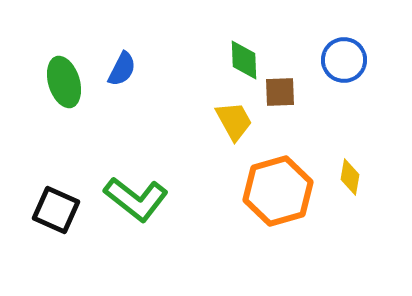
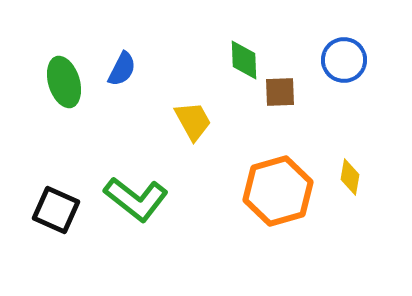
yellow trapezoid: moved 41 px left
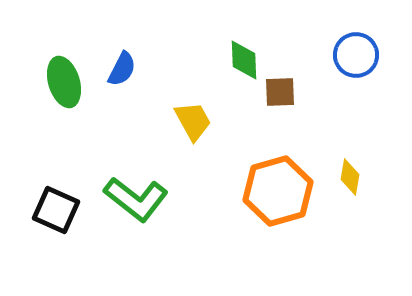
blue circle: moved 12 px right, 5 px up
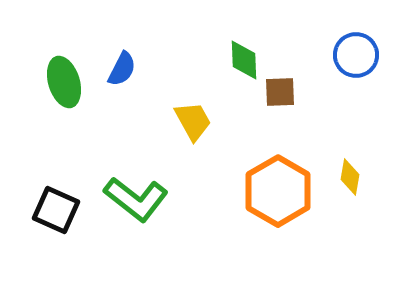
orange hexagon: rotated 14 degrees counterclockwise
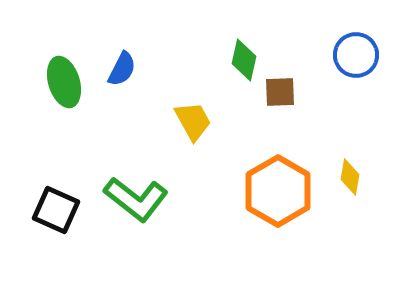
green diamond: rotated 15 degrees clockwise
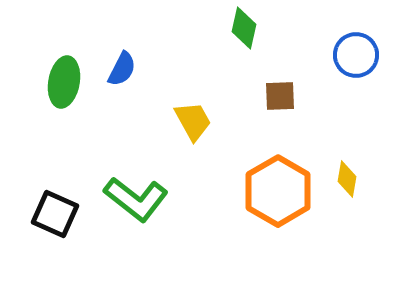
green diamond: moved 32 px up
green ellipse: rotated 27 degrees clockwise
brown square: moved 4 px down
yellow diamond: moved 3 px left, 2 px down
black square: moved 1 px left, 4 px down
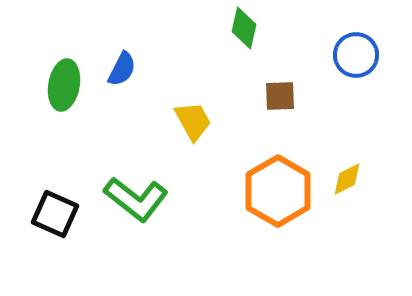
green ellipse: moved 3 px down
yellow diamond: rotated 54 degrees clockwise
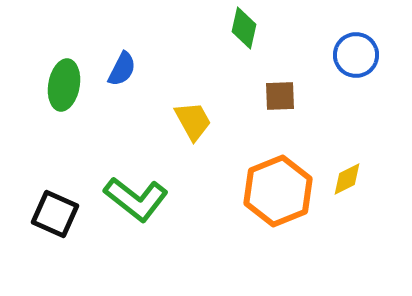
orange hexagon: rotated 8 degrees clockwise
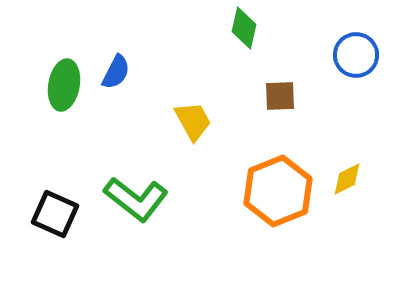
blue semicircle: moved 6 px left, 3 px down
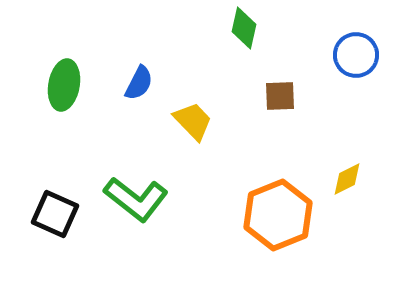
blue semicircle: moved 23 px right, 11 px down
yellow trapezoid: rotated 15 degrees counterclockwise
orange hexagon: moved 24 px down
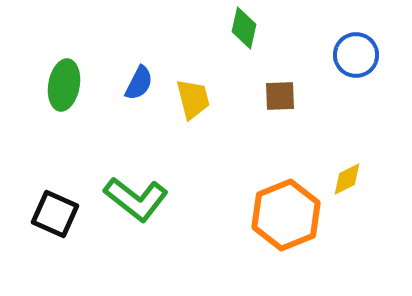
yellow trapezoid: moved 22 px up; rotated 30 degrees clockwise
orange hexagon: moved 8 px right
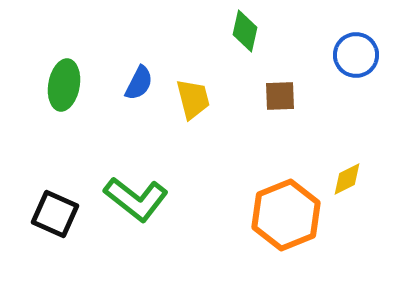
green diamond: moved 1 px right, 3 px down
